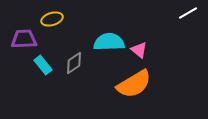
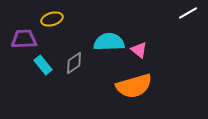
orange semicircle: moved 2 px down; rotated 15 degrees clockwise
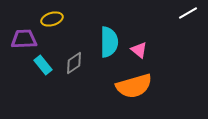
cyan semicircle: rotated 92 degrees clockwise
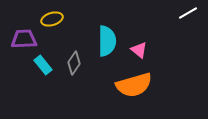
cyan semicircle: moved 2 px left, 1 px up
gray diamond: rotated 20 degrees counterclockwise
orange semicircle: moved 1 px up
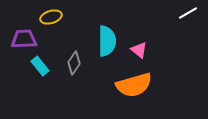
yellow ellipse: moved 1 px left, 2 px up
cyan rectangle: moved 3 px left, 1 px down
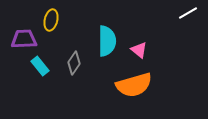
yellow ellipse: moved 3 px down; rotated 60 degrees counterclockwise
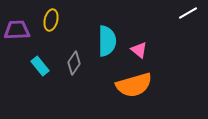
purple trapezoid: moved 7 px left, 9 px up
